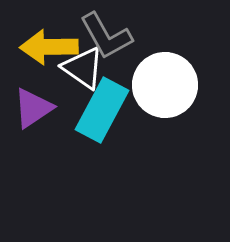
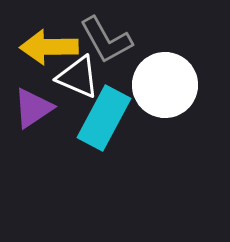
gray L-shape: moved 4 px down
white triangle: moved 5 px left, 9 px down; rotated 12 degrees counterclockwise
cyan rectangle: moved 2 px right, 8 px down
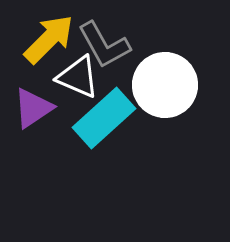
gray L-shape: moved 2 px left, 5 px down
yellow arrow: moved 8 px up; rotated 136 degrees clockwise
cyan rectangle: rotated 20 degrees clockwise
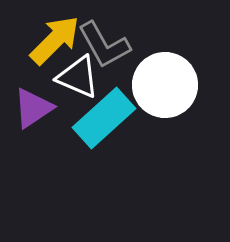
yellow arrow: moved 6 px right, 1 px down
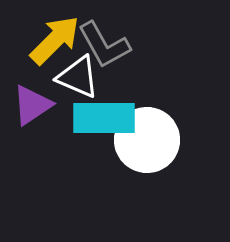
white circle: moved 18 px left, 55 px down
purple triangle: moved 1 px left, 3 px up
cyan rectangle: rotated 42 degrees clockwise
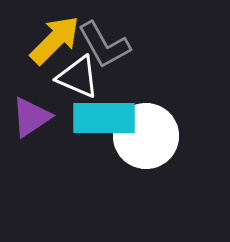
purple triangle: moved 1 px left, 12 px down
white circle: moved 1 px left, 4 px up
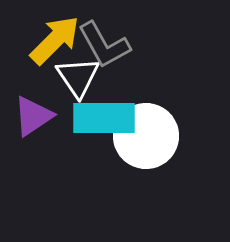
white triangle: rotated 33 degrees clockwise
purple triangle: moved 2 px right, 1 px up
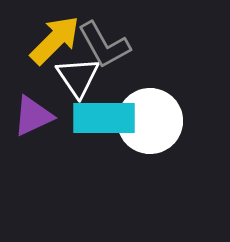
purple triangle: rotated 9 degrees clockwise
white circle: moved 4 px right, 15 px up
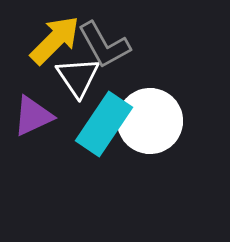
cyan rectangle: moved 6 px down; rotated 56 degrees counterclockwise
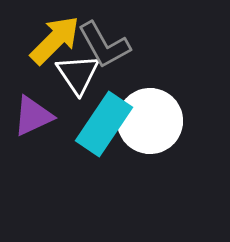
white triangle: moved 3 px up
